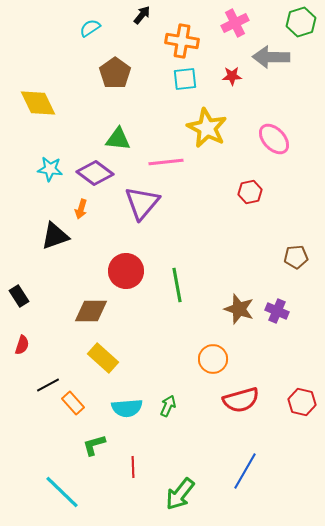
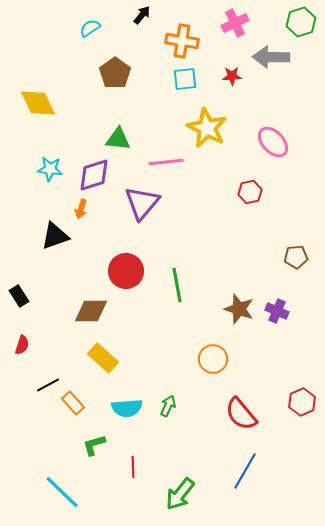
pink ellipse at (274, 139): moved 1 px left, 3 px down
purple diamond at (95, 173): moved 1 px left, 2 px down; rotated 54 degrees counterclockwise
red semicircle at (241, 400): moved 14 px down; rotated 66 degrees clockwise
red hexagon at (302, 402): rotated 24 degrees clockwise
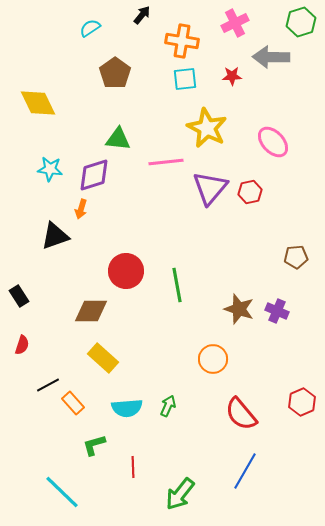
purple triangle at (142, 203): moved 68 px right, 15 px up
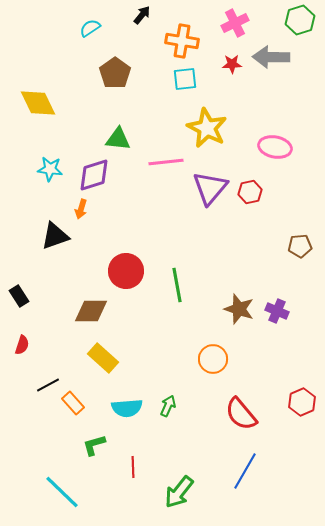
green hexagon at (301, 22): moved 1 px left, 2 px up
red star at (232, 76): moved 12 px up
pink ellipse at (273, 142): moved 2 px right, 5 px down; rotated 36 degrees counterclockwise
brown pentagon at (296, 257): moved 4 px right, 11 px up
green arrow at (180, 494): moved 1 px left, 2 px up
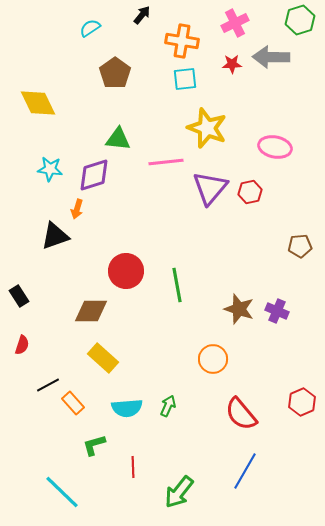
yellow star at (207, 128): rotated 6 degrees counterclockwise
orange arrow at (81, 209): moved 4 px left
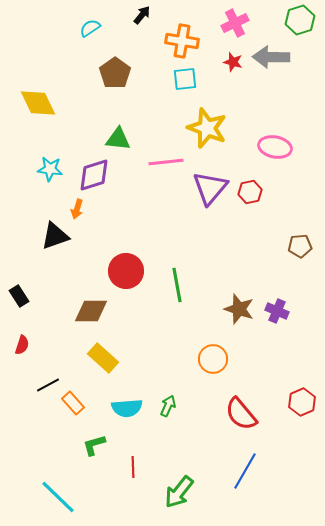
red star at (232, 64): moved 1 px right, 2 px up; rotated 18 degrees clockwise
cyan line at (62, 492): moved 4 px left, 5 px down
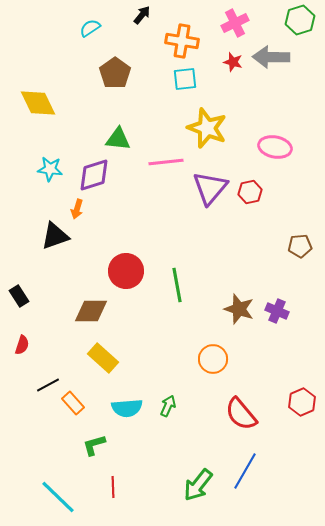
red line at (133, 467): moved 20 px left, 20 px down
green arrow at (179, 492): moved 19 px right, 7 px up
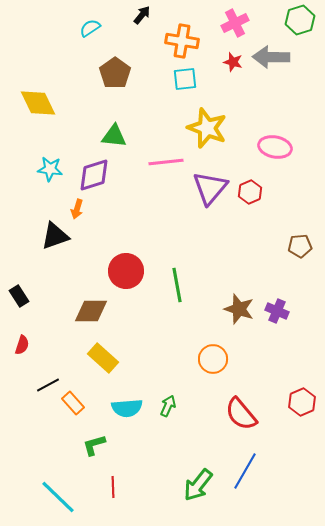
green triangle at (118, 139): moved 4 px left, 3 px up
red hexagon at (250, 192): rotated 10 degrees counterclockwise
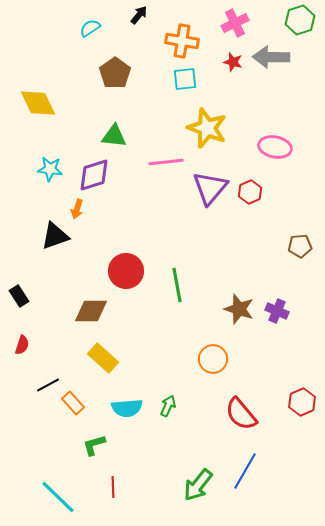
black arrow at (142, 15): moved 3 px left
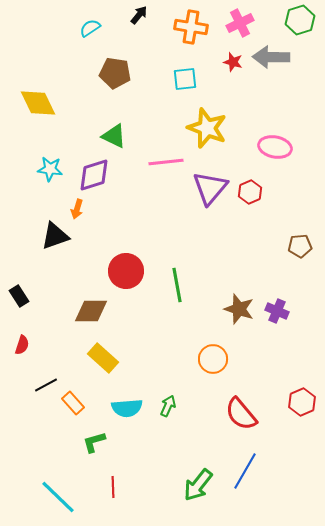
pink cross at (235, 23): moved 5 px right
orange cross at (182, 41): moved 9 px right, 14 px up
brown pentagon at (115, 73): rotated 28 degrees counterclockwise
green triangle at (114, 136): rotated 20 degrees clockwise
black line at (48, 385): moved 2 px left
green L-shape at (94, 445): moved 3 px up
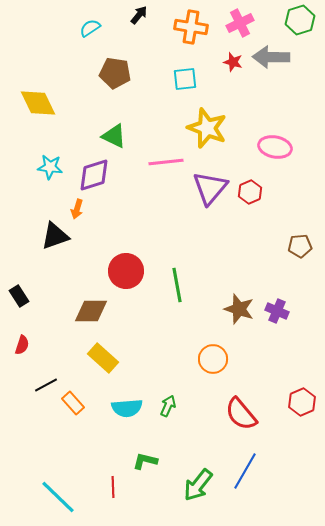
cyan star at (50, 169): moved 2 px up
green L-shape at (94, 442): moved 51 px right, 19 px down; rotated 30 degrees clockwise
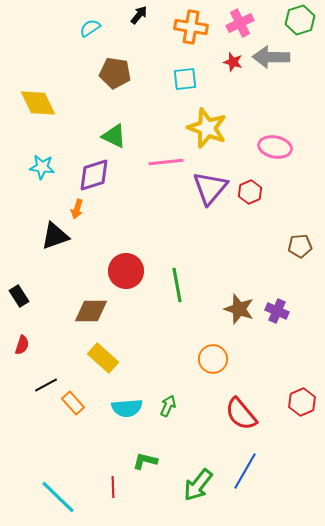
cyan star at (50, 167): moved 8 px left
